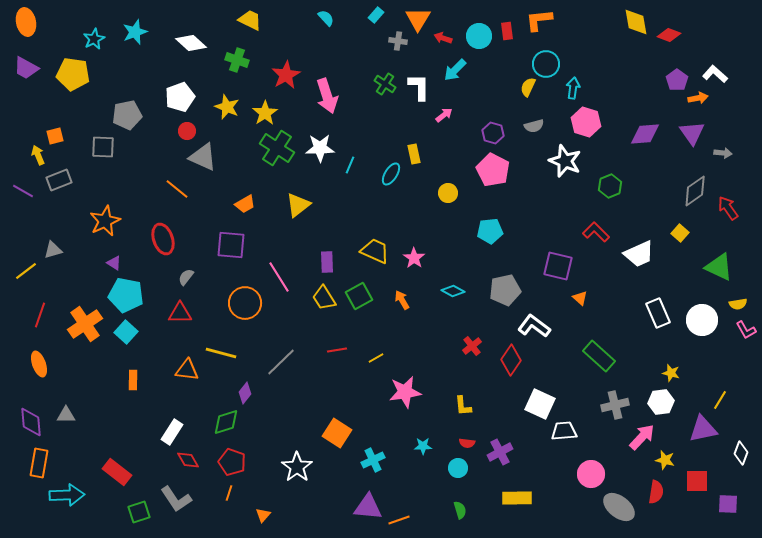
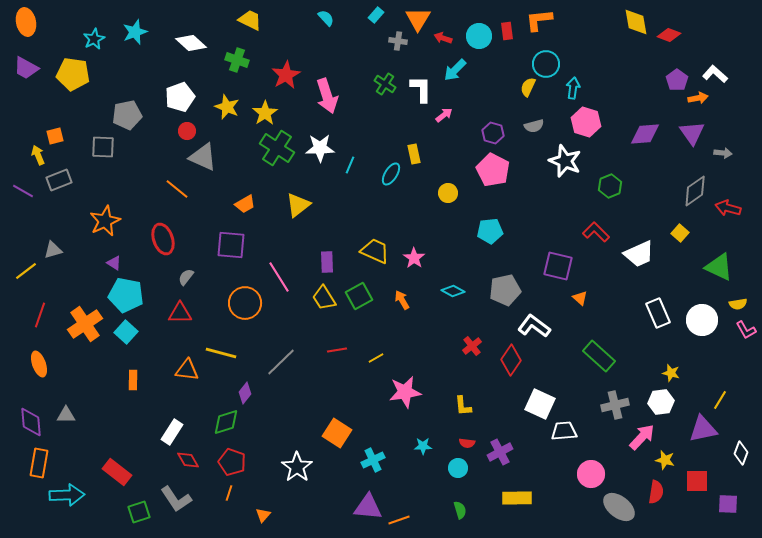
white L-shape at (419, 87): moved 2 px right, 2 px down
red arrow at (728, 208): rotated 40 degrees counterclockwise
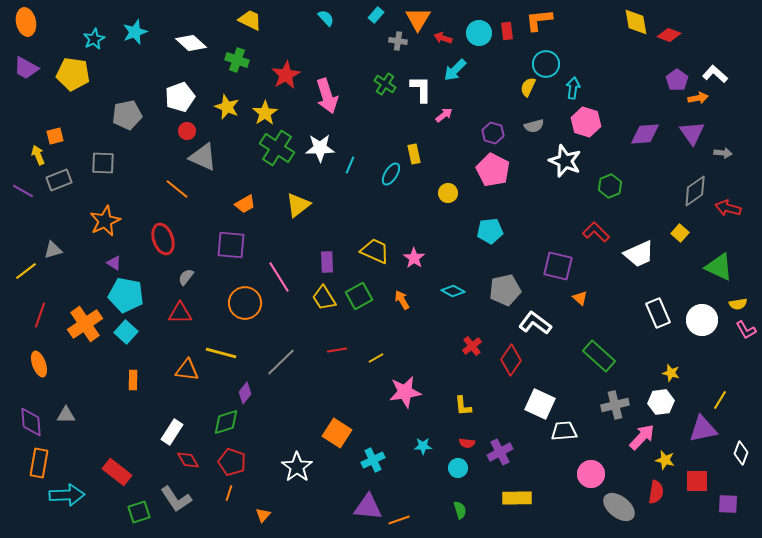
cyan circle at (479, 36): moved 3 px up
gray square at (103, 147): moved 16 px down
white L-shape at (534, 326): moved 1 px right, 3 px up
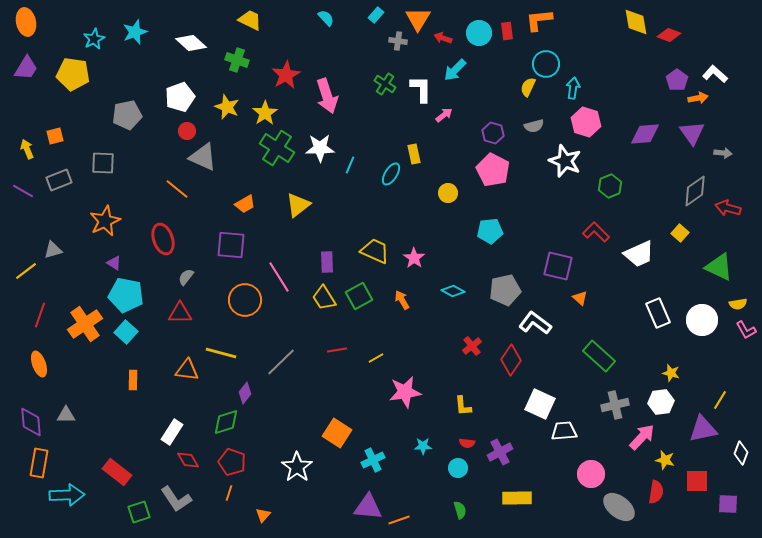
purple trapezoid at (26, 68): rotated 88 degrees counterclockwise
yellow arrow at (38, 155): moved 11 px left, 6 px up
orange circle at (245, 303): moved 3 px up
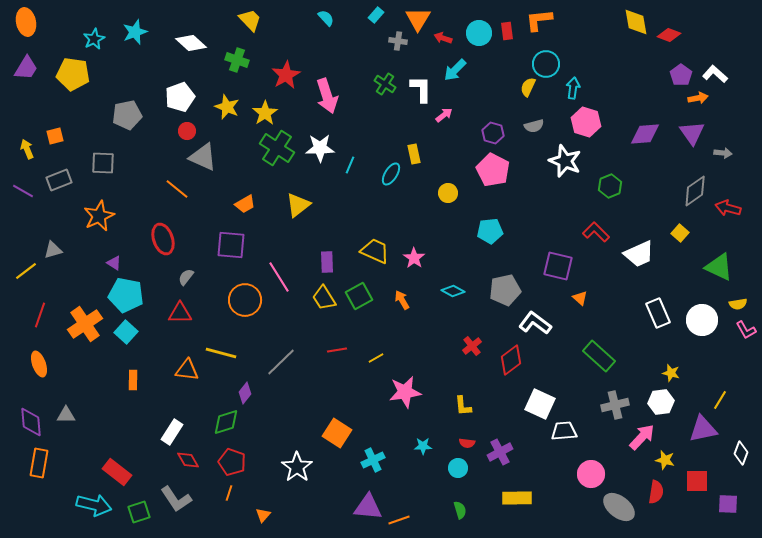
yellow trapezoid at (250, 20): rotated 20 degrees clockwise
purple pentagon at (677, 80): moved 4 px right, 5 px up
orange star at (105, 221): moved 6 px left, 5 px up
red diamond at (511, 360): rotated 20 degrees clockwise
cyan arrow at (67, 495): moved 27 px right, 10 px down; rotated 16 degrees clockwise
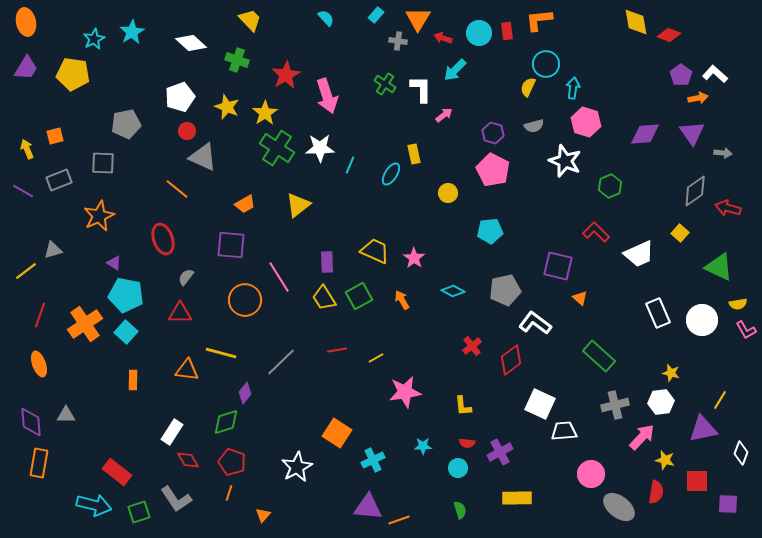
cyan star at (135, 32): moved 3 px left; rotated 10 degrees counterclockwise
gray pentagon at (127, 115): moved 1 px left, 9 px down
white star at (297, 467): rotated 8 degrees clockwise
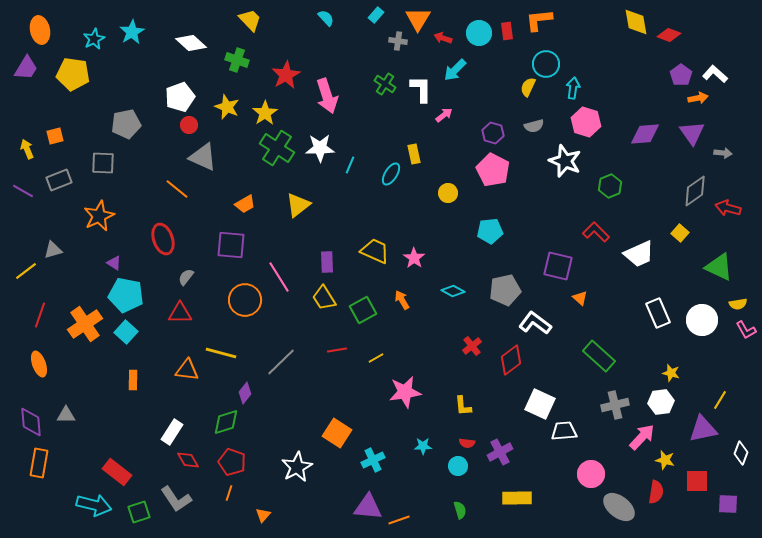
orange ellipse at (26, 22): moved 14 px right, 8 px down
red circle at (187, 131): moved 2 px right, 6 px up
green square at (359, 296): moved 4 px right, 14 px down
cyan circle at (458, 468): moved 2 px up
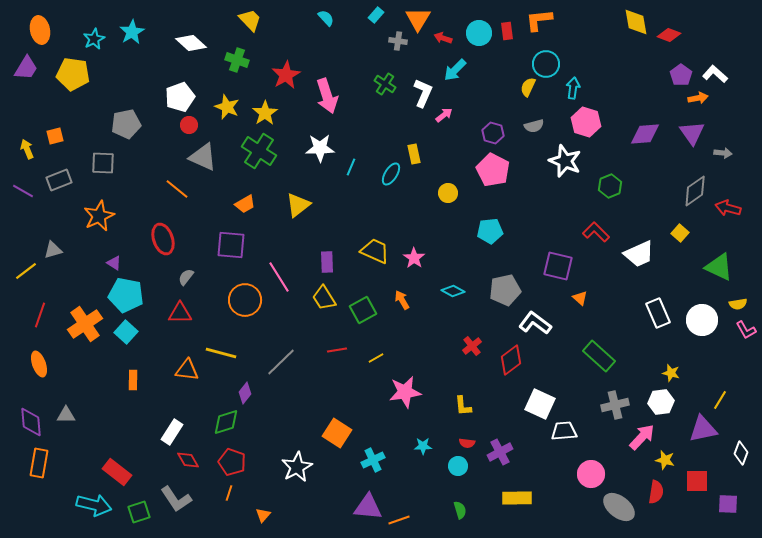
white L-shape at (421, 89): moved 2 px right, 4 px down; rotated 24 degrees clockwise
green cross at (277, 148): moved 18 px left, 3 px down
cyan line at (350, 165): moved 1 px right, 2 px down
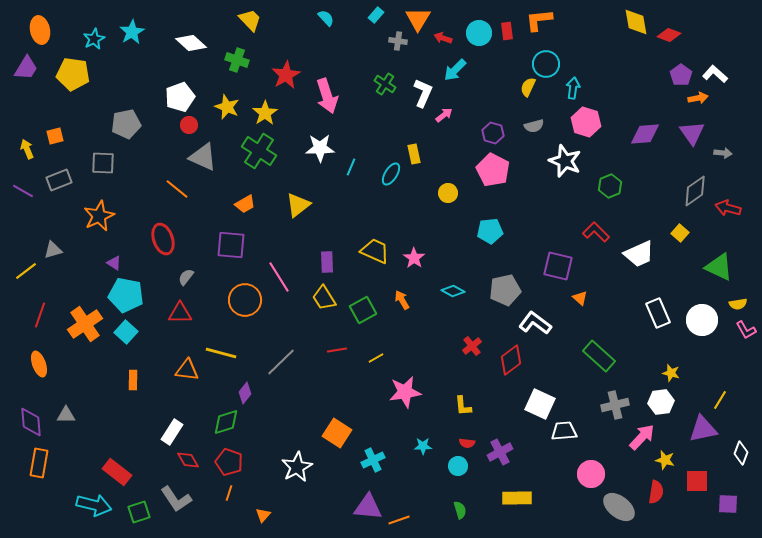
red pentagon at (232, 462): moved 3 px left
